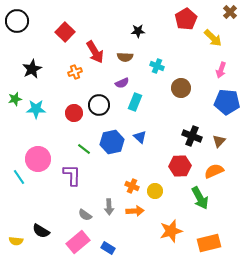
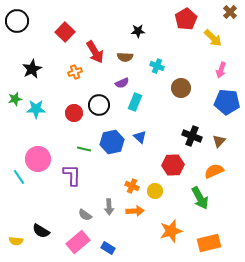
green line at (84, 149): rotated 24 degrees counterclockwise
red hexagon at (180, 166): moved 7 px left, 1 px up
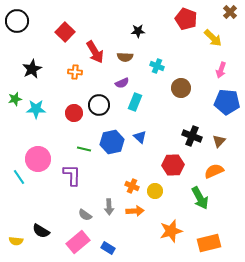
red pentagon at (186, 19): rotated 20 degrees counterclockwise
orange cross at (75, 72): rotated 24 degrees clockwise
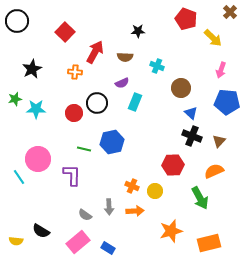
red arrow at (95, 52): rotated 120 degrees counterclockwise
black circle at (99, 105): moved 2 px left, 2 px up
blue triangle at (140, 137): moved 51 px right, 24 px up
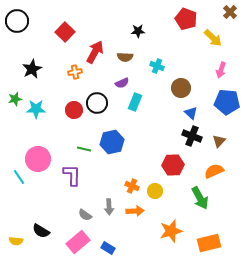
orange cross at (75, 72): rotated 16 degrees counterclockwise
red circle at (74, 113): moved 3 px up
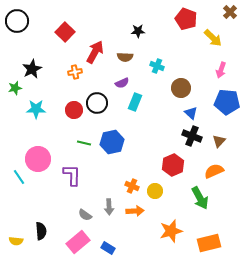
green star at (15, 99): moved 11 px up
green line at (84, 149): moved 6 px up
red hexagon at (173, 165): rotated 20 degrees counterclockwise
black semicircle at (41, 231): rotated 126 degrees counterclockwise
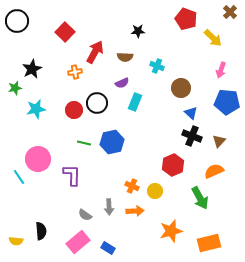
cyan star at (36, 109): rotated 12 degrees counterclockwise
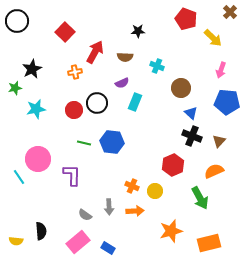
blue hexagon at (112, 142): rotated 20 degrees clockwise
